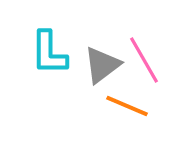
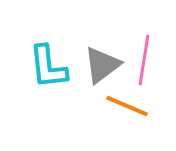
cyan L-shape: moved 1 px left, 14 px down; rotated 6 degrees counterclockwise
pink line: rotated 39 degrees clockwise
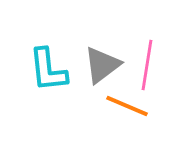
pink line: moved 3 px right, 5 px down
cyan L-shape: moved 3 px down
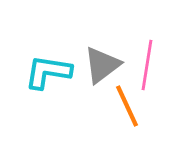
cyan L-shape: moved 2 px down; rotated 105 degrees clockwise
orange line: rotated 42 degrees clockwise
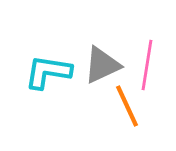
gray triangle: rotated 12 degrees clockwise
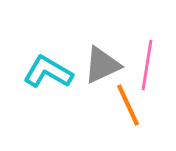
cyan L-shape: rotated 21 degrees clockwise
orange line: moved 1 px right, 1 px up
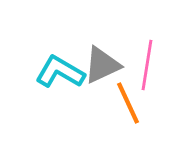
cyan L-shape: moved 12 px right
orange line: moved 2 px up
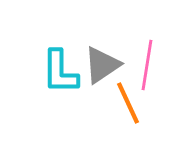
gray triangle: rotated 9 degrees counterclockwise
cyan L-shape: rotated 120 degrees counterclockwise
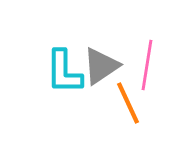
gray triangle: moved 1 px left, 1 px down
cyan L-shape: moved 4 px right
